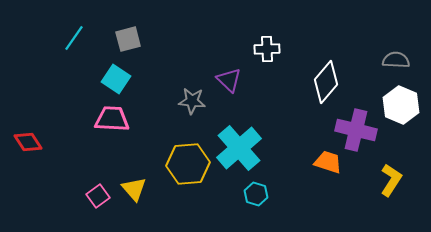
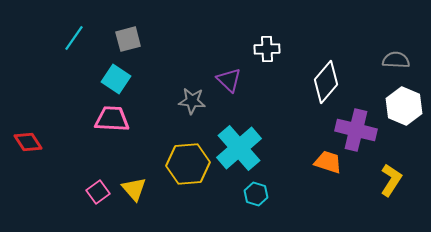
white hexagon: moved 3 px right, 1 px down
pink square: moved 4 px up
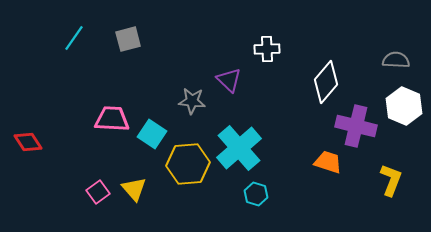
cyan square: moved 36 px right, 55 px down
purple cross: moved 4 px up
yellow L-shape: rotated 12 degrees counterclockwise
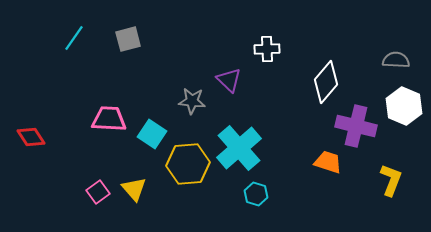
pink trapezoid: moved 3 px left
red diamond: moved 3 px right, 5 px up
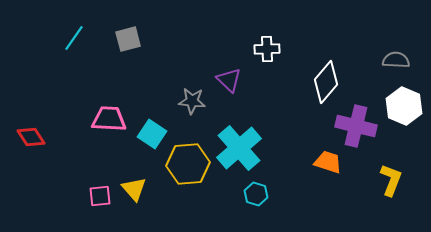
pink square: moved 2 px right, 4 px down; rotated 30 degrees clockwise
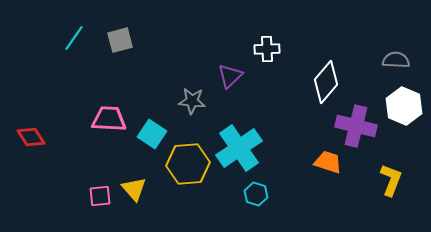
gray square: moved 8 px left, 1 px down
purple triangle: moved 1 px right, 4 px up; rotated 32 degrees clockwise
cyan cross: rotated 6 degrees clockwise
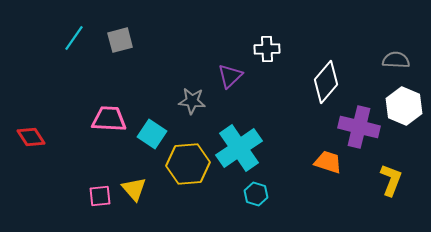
purple cross: moved 3 px right, 1 px down
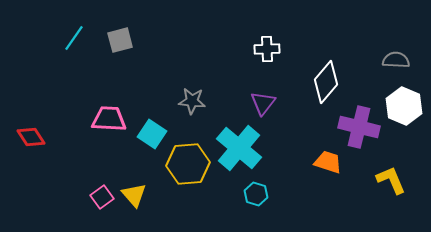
purple triangle: moved 33 px right, 27 px down; rotated 8 degrees counterclockwise
cyan cross: rotated 15 degrees counterclockwise
yellow L-shape: rotated 44 degrees counterclockwise
yellow triangle: moved 6 px down
pink square: moved 2 px right, 1 px down; rotated 30 degrees counterclockwise
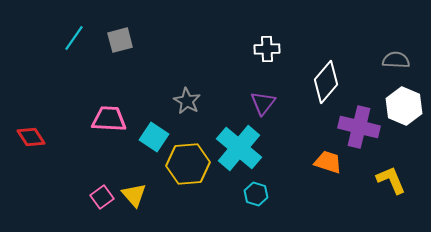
gray star: moved 5 px left; rotated 24 degrees clockwise
cyan square: moved 2 px right, 3 px down
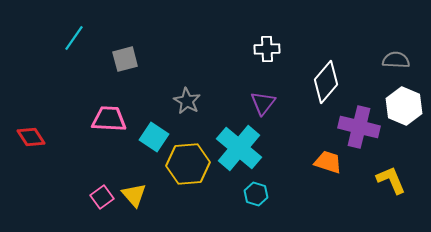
gray square: moved 5 px right, 19 px down
